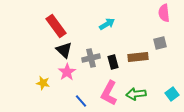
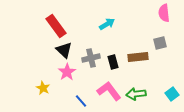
yellow star: moved 5 px down; rotated 16 degrees clockwise
pink L-shape: moved 2 px up; rotated 115 degrees clockwise
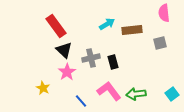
brown rectangle: moved 6 px left, 27 px up
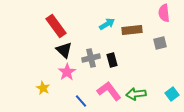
black rectangle: moved 1 px left, 2 px up
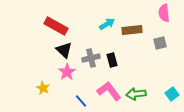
red rectangle: rotated 25 degrees counterclockwise
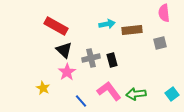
cyan arrow: rotated 21 degrees clockwise
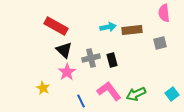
cyan arrow: moved 1 px right, 3 px down
green arrow: rotated 18 degrees counterclockwise
blue line: rotated 16 degrees clockwise
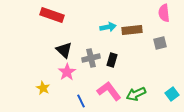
red rectangle: moved 4 px left, 11 px up; rotated 10 degrees counterclockwise
black rectangle: rotated 32 degrees clockwise
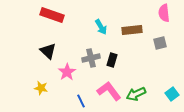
cyan arrow: moved 7 px left; rotated 70 degrees clockwise
black triangle: moved 16 px left, 1 px down
yellow star: moved 2 px left; rotated 16 degrees counterclockwise
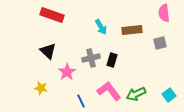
cyan square: moved 3 px left, 1 px down
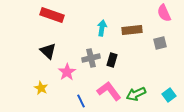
pink semicircle: rotated 18 degrees counterclockwise
cyan arrow: moved 1 px right, 1 px down; rotated 140 degrees counterclockwise
yellow star: rotated 16 degrees clockwise
